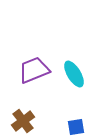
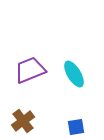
purple trapezoid: moved 4 px left
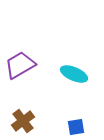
purple trapezoid: moved 10 px left, 5 px up; rotated 8 degrees counterclockwise
cyan ellipse: rotated 36 degrees counterclockwise
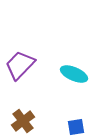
purple trapezoid: rotated 16 degrees counterclockwise
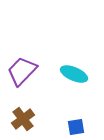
purple trapezoid: moved 2 px right, 6 px down
brown cross: moved 2 px up
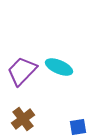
cyan ellipse: moved 15 px left, 7 px up
blue square: moved 2 px right
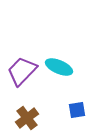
brown cross: moved 4 px right, 1 px up
blue square: moved 1 px left, 17 px up
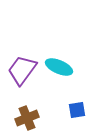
purple trapezoid: moved 1 px up; rotated 8 degrees counterclockwise
brown cross: rotated 15 degrees clockwise
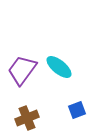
cyan ellipse: rotated 16 degrees clockwise
blue square: rotated 12 degrees counterclockwise
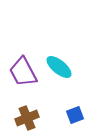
purple trapezoid: moved 1 px right, 2 px down; rotated 64 degrees counterclockwise
blue square: moved 2 px left, 5 px down
